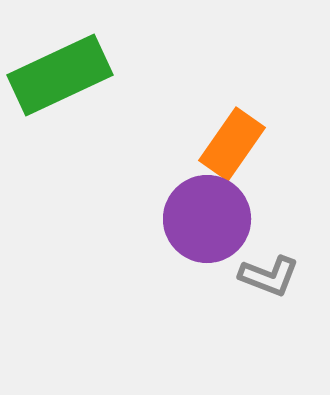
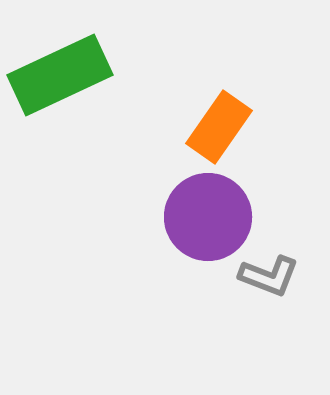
orange rectangle: moved 13 px left, 17 px up
purple circle: moved 1 px right, 2 px up
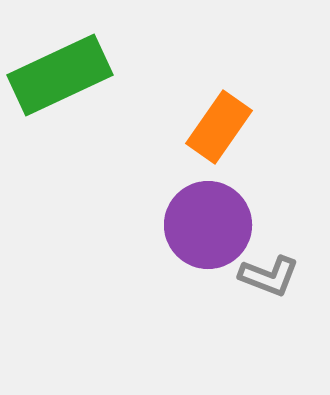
purple circle: moved 8 px down
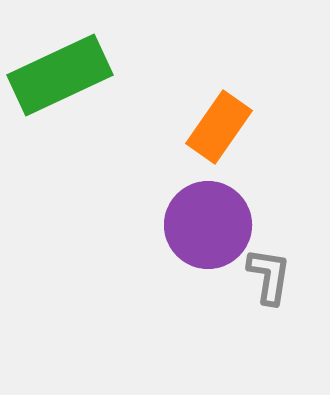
gray L-shape: rotated 102 degrees counterclockwise
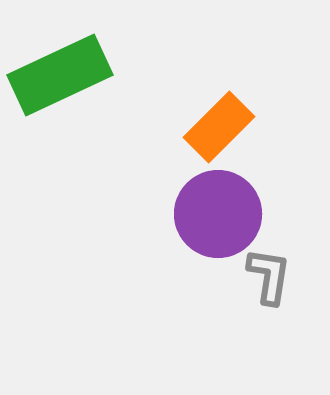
orange rectangle: rotated 10 degrees clockwise
purple circle: moved 10 px right, 11 px up
